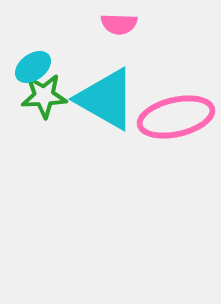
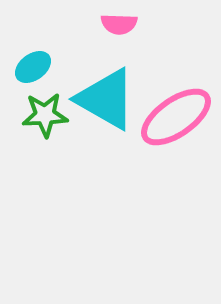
green star: moved 1 px right, 19 px down
pink ellipse: rotated 22 degrees counterclockwise
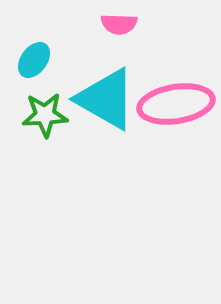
cyan ellipse: moved 1 px right, 7 px up; rotated 18 degrees counterclockwise
pink ellipse: moved 13 px up; rotated 26 degrees clockwise
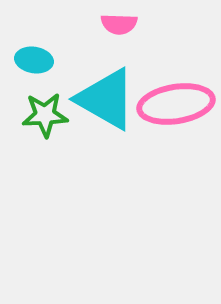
cyan ellipse: rotated 63 degrees clockwise
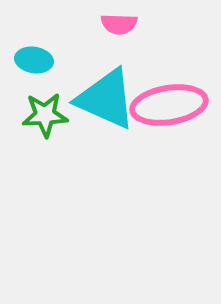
cyan triangle: rotated 6 degrees counterclockwise
pink ellipse: moved 7 px left, 1 px down
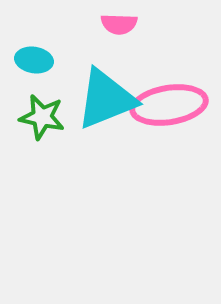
cyan triangle: rotated 46 degrees counterclockwise
green star: moved 3 px left, 2 px down; rotated 15 degrees clockwise
